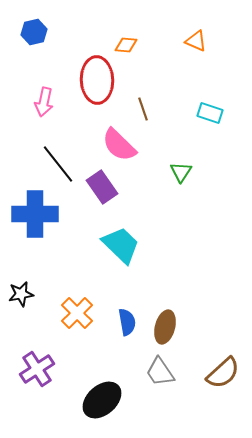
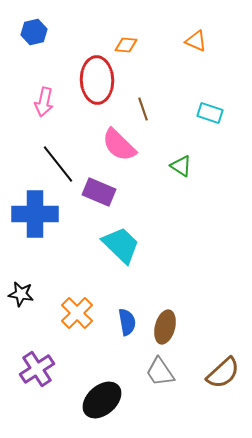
green triangle: moved 6 px up; rotated 30 degrees counterclockwise
purple rectangle: moved 3 px left, 5 px down; rotated 32 degrees counterclockwise
black star: rotated 20 degrees clockwise
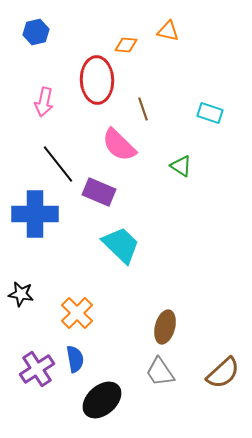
blue hexagon: moved 2 px right
orange triangle: moved 28 px left, 10 px up; rotated 10 degrees counterclockwise
blue semicircle: moved 52 px left, 37 px down
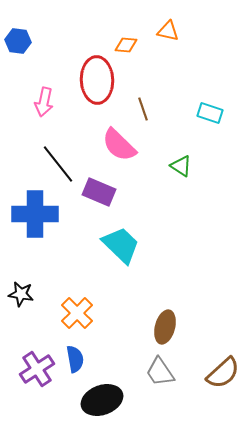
blue hexagon: moved 18 px left, 9 px down; rotated 20 degrees clockwise
black ellipse: rotated 21 degrees clockwise
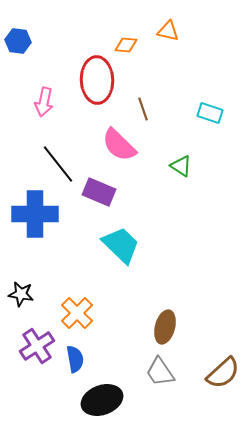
purple cross: moved 23 px up
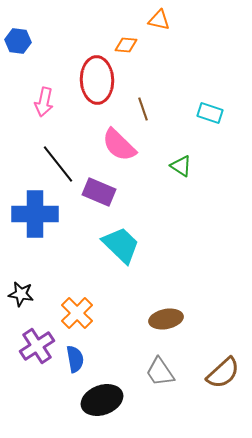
orange triangle: moved 9 px left, 11 px up
brown ellipse: moved 1 px right, 8 px up; rotated 64 degrees clockwise
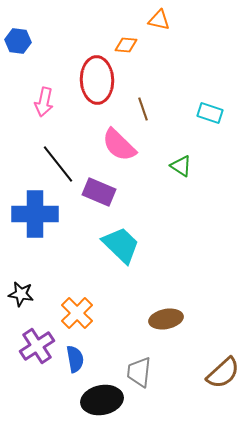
gray trapezoid: moved 21 px left; rotated 40 degrees clockwise
black ellipse: rotated 9 degrees clockwise
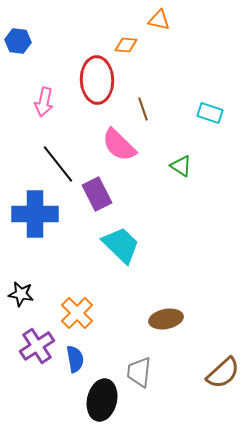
purple rectangle: moved 2 px left, 2 px down; rotated 40 degrees clockwise
black ellipse: rotated 66 degrees counterclockwise
